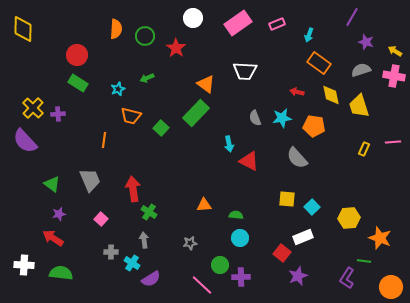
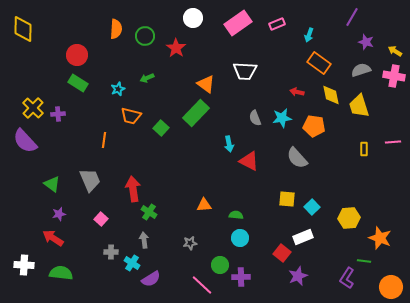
yellow rectangle at (364, 149): rotated 24 degrees counterclockwise
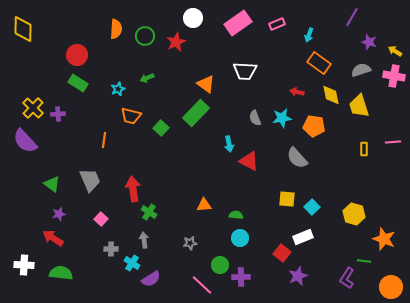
purple star at (366, 42): moved 3 px right
red star at (176, 48): moved 6 px up; rotated 12 degrees clockwise
yellow hexagon at (349, 218): moved 5 px right, 4 px up; rotated 20 degrees clockwise
orange star at (380, 238): moved 4 px right, 1 px down
gray cross at (111, 252): moved 3 px up
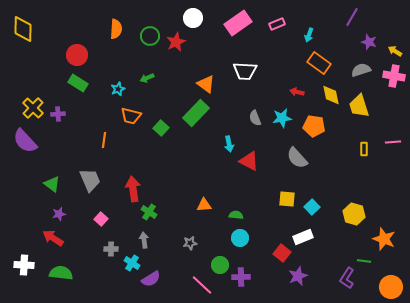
green circle at (145, 36): moved 5 px right
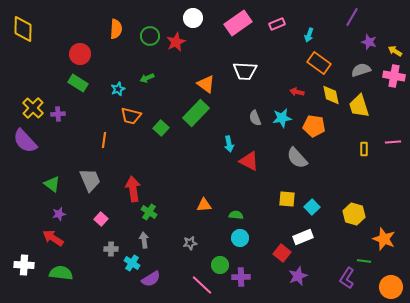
red circle at (77, 55): moved 3 px right, 1 px up
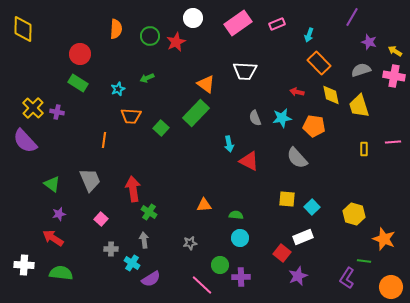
orange rectangle at (319, 63): rotated 10 degrees clockwise
purple cross at (58, 114): moved 1 px left, 2 px up; rotated 16 degrees clockwise
orange trapezoid at (131, 116): rotated 10 degrees counterclockwise
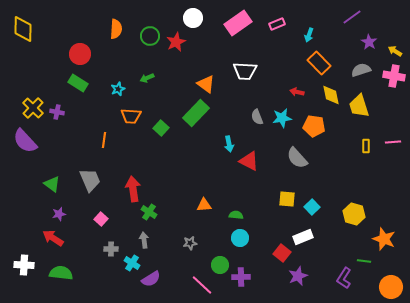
purple line at (352, 17): rotated 24 degrees clockwise
purple star at (369, 42): rotated 14 degrees clockwise
gray semicircle at (255, 118): moved 2 px right, 1 px up
yellow rectangle at (364, 149): moved 2 px right, 3 px up
purple L-shape at (347, 278): moved 3 px left
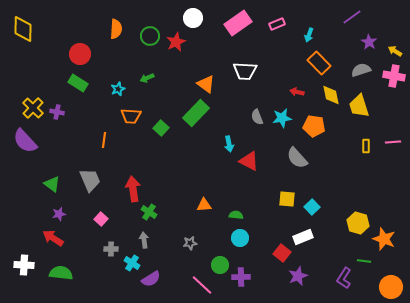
yellow hexagon at (354, 214): moved 4 px right, 9 px down
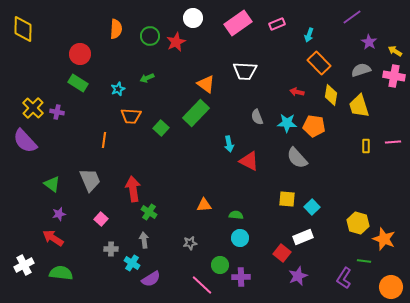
yellow diamond at (331, 95): rotated 20 degrees clockwise
cyan star at (282, 118): moved 5 px right, 5 px down; rotated 12 degrees clockwise
white cross at (24, 265): rotated 30 degrees counterclockwise
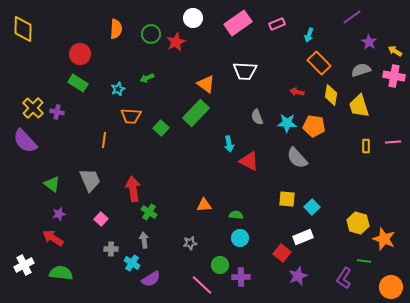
green circle at (150, 36): moved 1 px right, 2 px up
